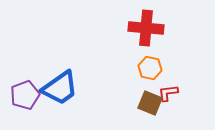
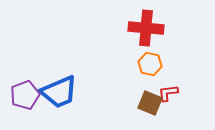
orange hexagon: moved 4 px up
blue trapezoid: moved 1 px left, 4 px down; rotated 12 degrees clockwise
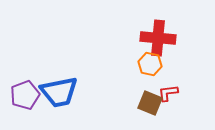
red cross: moved 12 px right, 10 px down
blue trapezoid: rotated 12 degrees clockwise
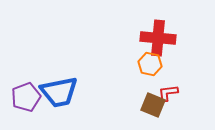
purple pentagon: moved 1 px right, 2 px down
brown square: moved 3 px right, 2 px down
